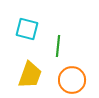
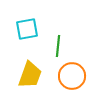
cyan square: rotated 25 degrees counterclockwise
orange circle: moved 4 px up
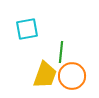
green line: moved 3 px right, 6 px down
yellow trapezoid: moved 15 px right
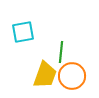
cyan square: moved 4 px left, 3 px down
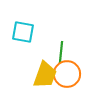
cyan square: rotated 20 degrees clockwise
orange circle: moved 5 px left, 2 px up
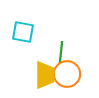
yellow trapezoid: rotated 20 degrees counterclockwise
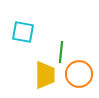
orange circle: moved 12 px right
